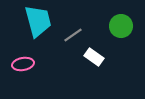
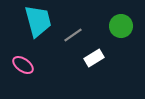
white rectangle: moved 1 px down; rotated 66 degrees counterclockwise
pink ellipse: moved 1 px down; rotated 45 degrees clockwise
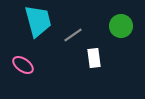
white rectangle: rotated 66 degrees counterclockwise
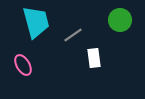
cyan trapezoid: moved 2 px left, 1 px down
green circle: moved 1 px left, 6 px up
pink ellipse: rotated 25 degrees clockwise
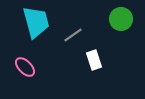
green circle: moved 1 px right, 1 px up
white rectangle: moved 2 px down; rotated 12 degrees counterclockwise
pink ellipse: moved 2 px right, 2 px down; rotated 15 degrees counterclockwise
